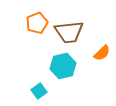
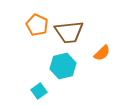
orange pentagon: moved 2 px down; rotated 25 degrees counterclockwise
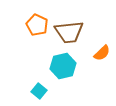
cyan square: rotated 14 degrees counterclockwise
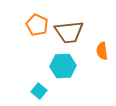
orange semicircle: moved 2 px up; rotated 126 degrees clockwise
cyan hexagon: rotated 10 degrees clockwise
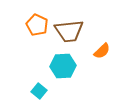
brown trapezoid: moved 1 px up
orange semicircle: rotated 126 degrees counterclockwise
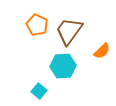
brown trapezoid: rotated 132 degrees clockwise
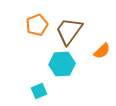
orange pentagon: rotated 25 degrees clockwise
cyan hexagon: moved 1 px left, 2 px up
cyan square: rotated 28 degrees clockwise
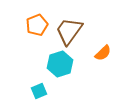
orange semicircle: moved 1 px right, 2 px down
cyan hexagon: moved 2 px left; rotated 15 degrees counterclockwise
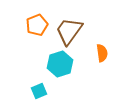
orange semicircle: moved 1 px left; rotated 54 degrees counterclockwise
